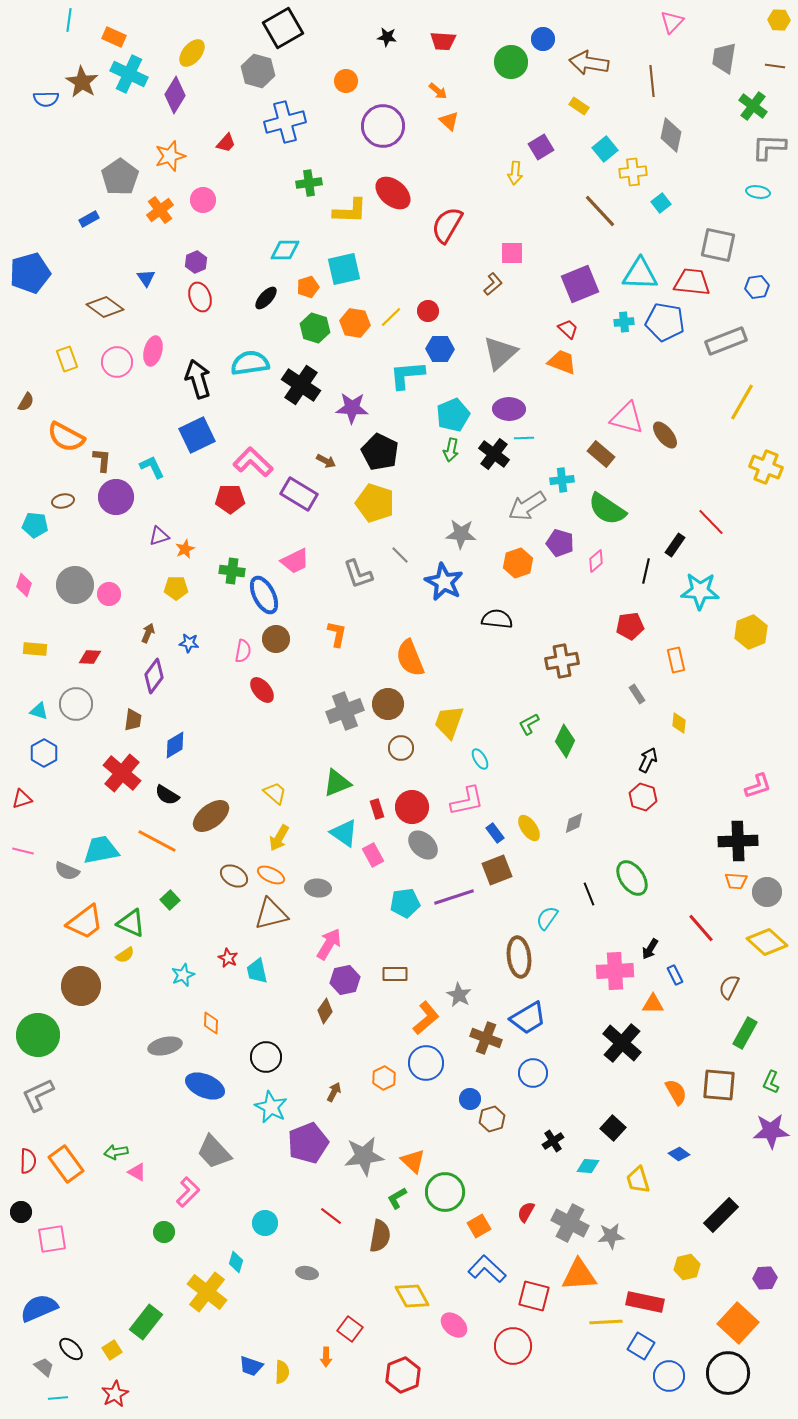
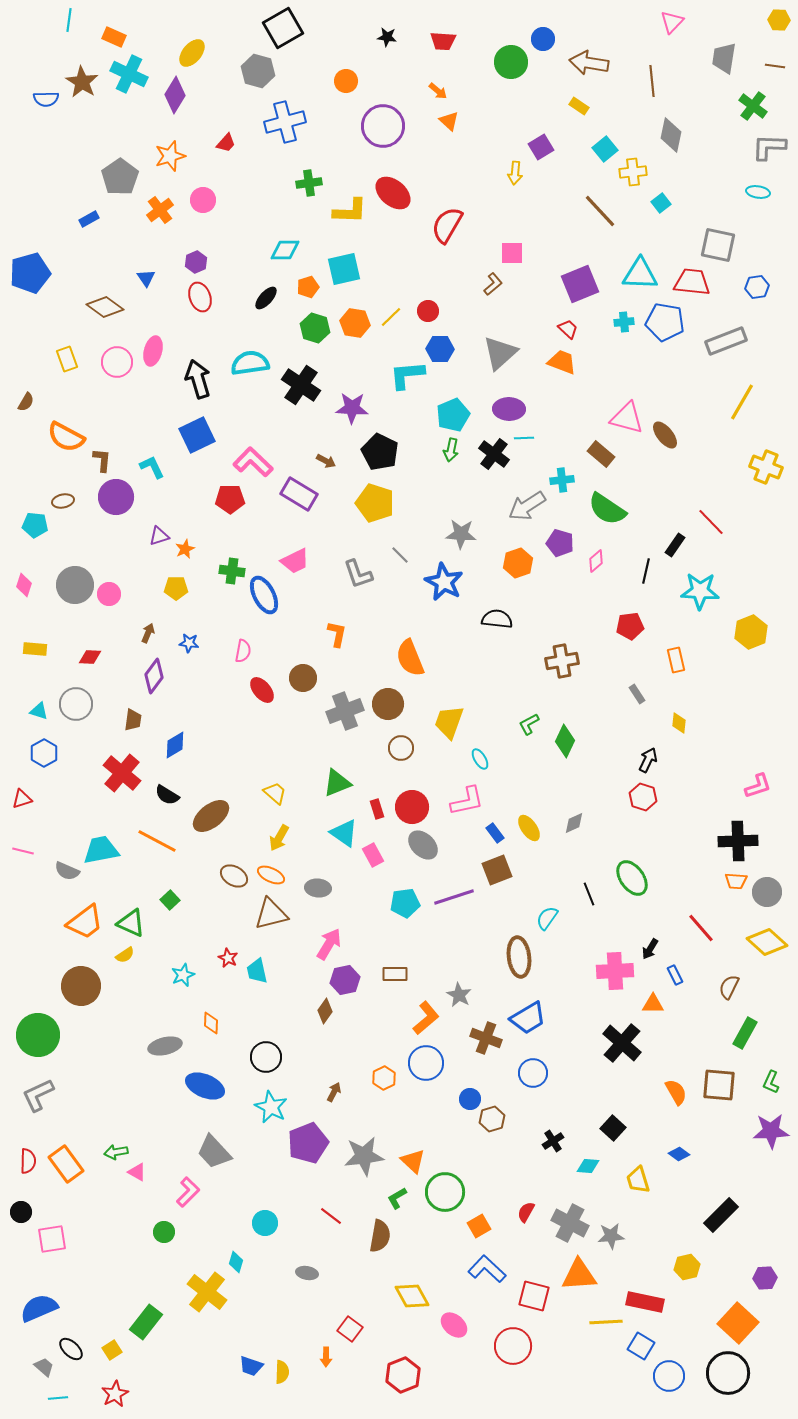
brown circle at (276, 639): moved 27 px right, 39 px down
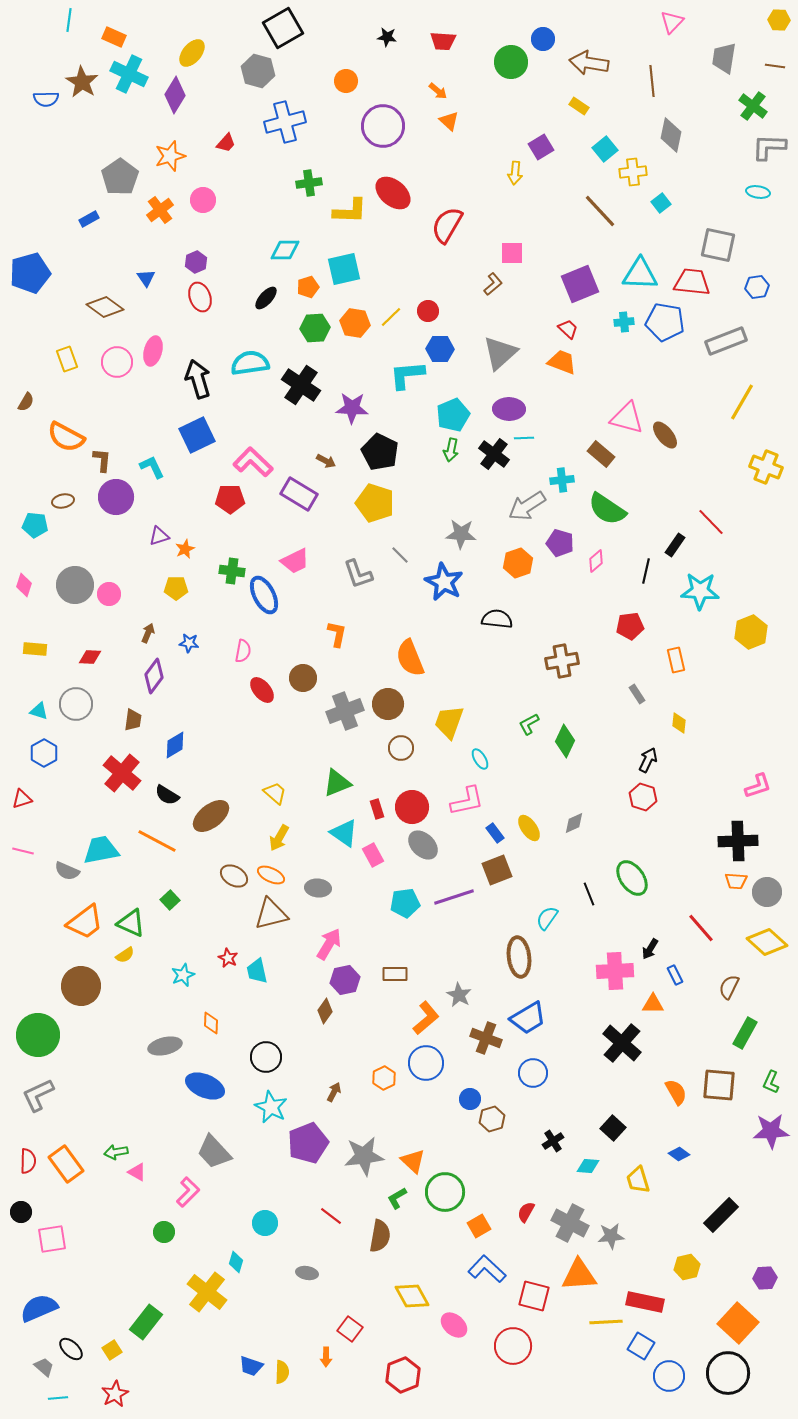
green hexagon at (315, 328): rotated 20 degrees counterclockwise
